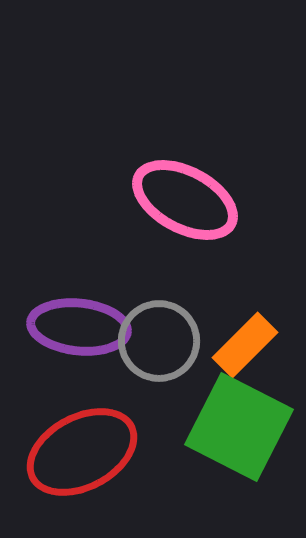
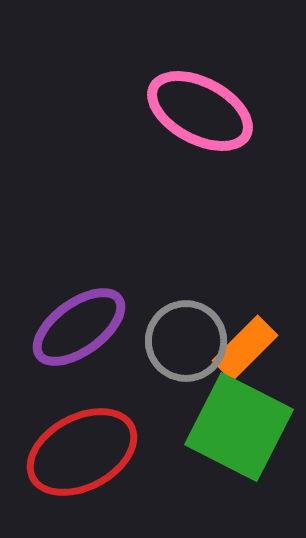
pink ellipse: moved 15 px right, 89 px up
purple ellipse: rotated 42 degrees counterclockwise
gray circle: moved 27 px right
orange rectangle: moved 3 px down
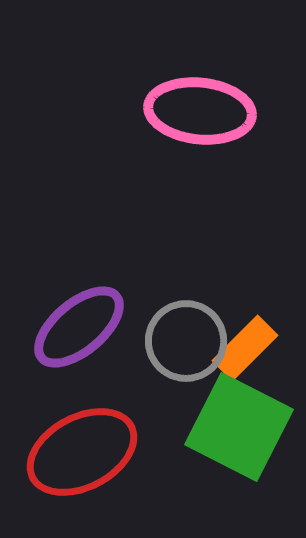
pink ellipse: rotated 22 degrees counterclockwise
purple ellipse: rotated 4 degrees counterclockwise
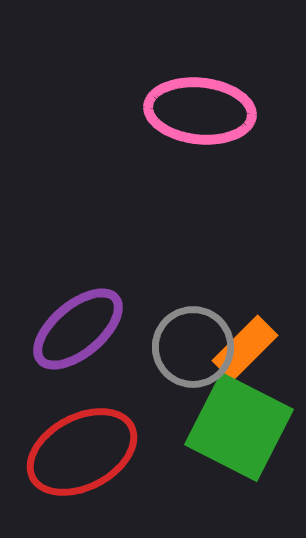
purple ellipse: moved 1 px left, 2 px down
gray circle: moved 7 px right, 6 px down
